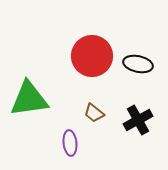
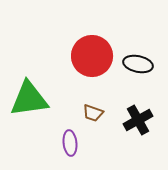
brown trapezoid: moved 1 px left; rotated 20 degrees counterclockwise
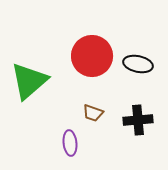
green triangle: moved 18 px up; rotated 33 degrees counterclockwise
black cross: rotated 24 degrees clockwise
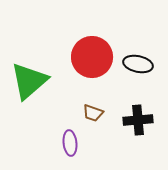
red circle: moved 1 px down
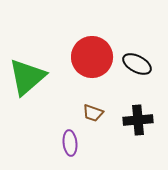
black ellipse: moved 1 px left; rotated 16 degrees clockwise
green triangle: moved 2 px left, 4 px up
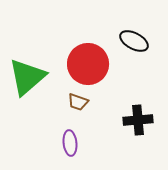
red circle: moved 4 px left, 7 px down
black ellipse: moved 3 px left, 23 px up
brown trapezoid: moved 15 px left, 11 px up
